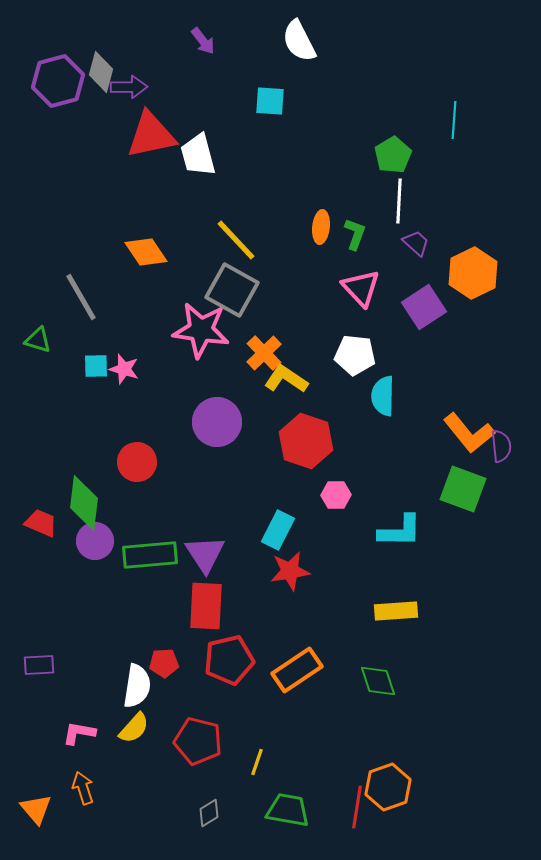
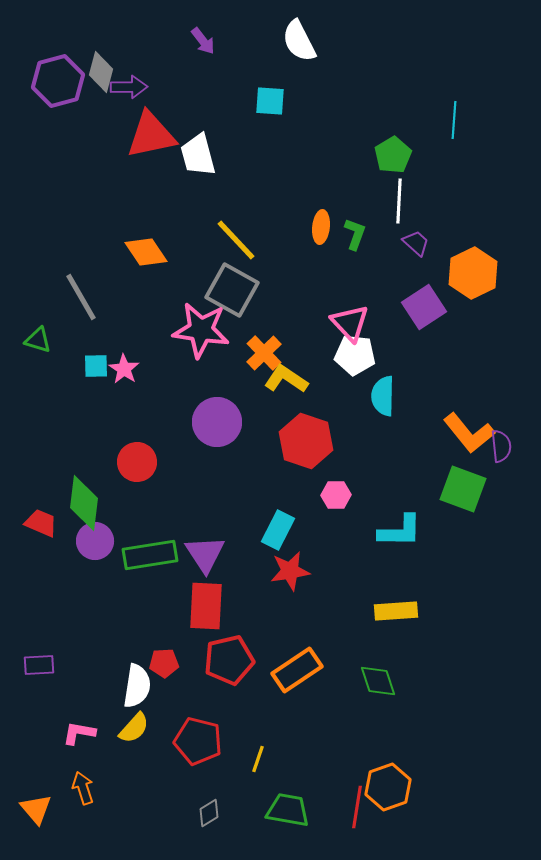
pink triangle at (361, 288): moved 11 px left, 35 px down
pink star at (124, 369): rotated 16 degrees clockwise
green rectangle at (150, 555): rotated 4 degrees counterclockwise
yellow line at (257, 762): moved 1 px right, 3 px up
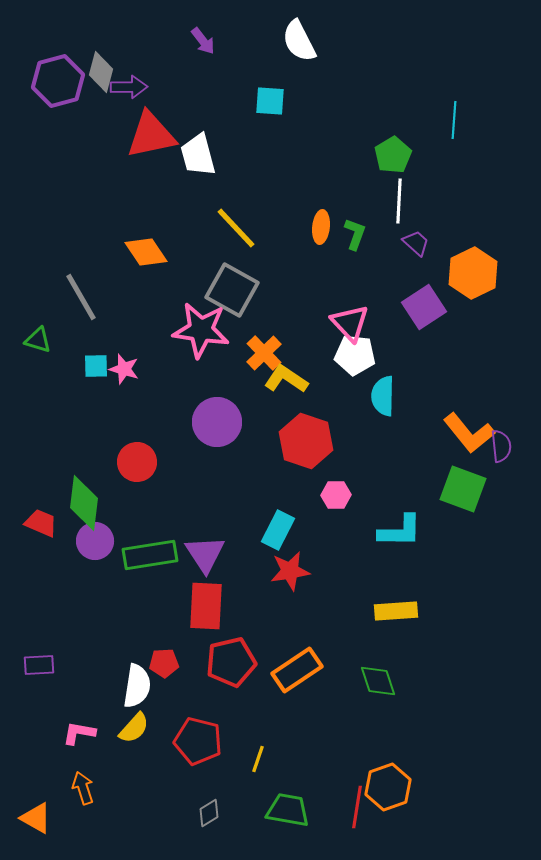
yellow line at (236, 240): moved 12 px up
pink star at (124, 369): rotated 16 degrees counterclockwise
red pentagon at (229, 660): moved 2 px right, 2 px down
orange triangle at (36, 809): moved 9 px down; rotated 20 degrees counterclockwise
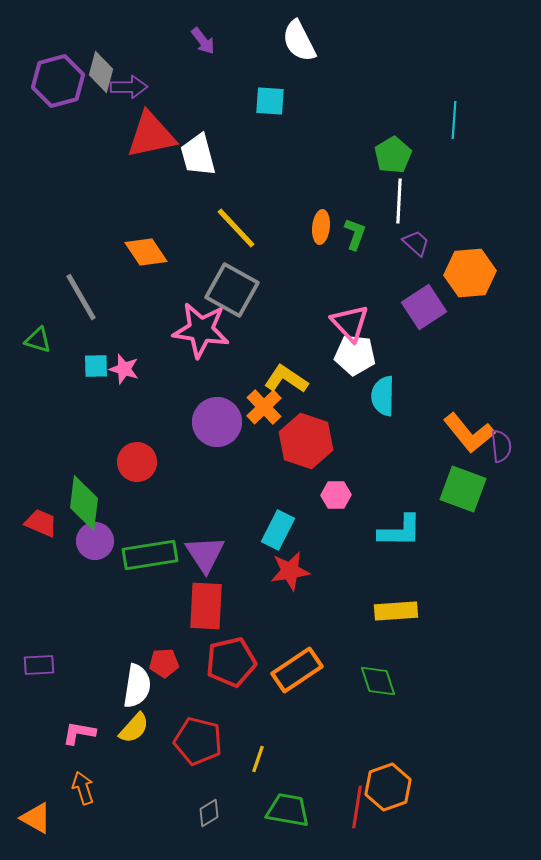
orange hexagon at (473, 273): moved 3 px left; rotated 21 degrees clockwise
orange cross at (264, 353): moved 54 px down
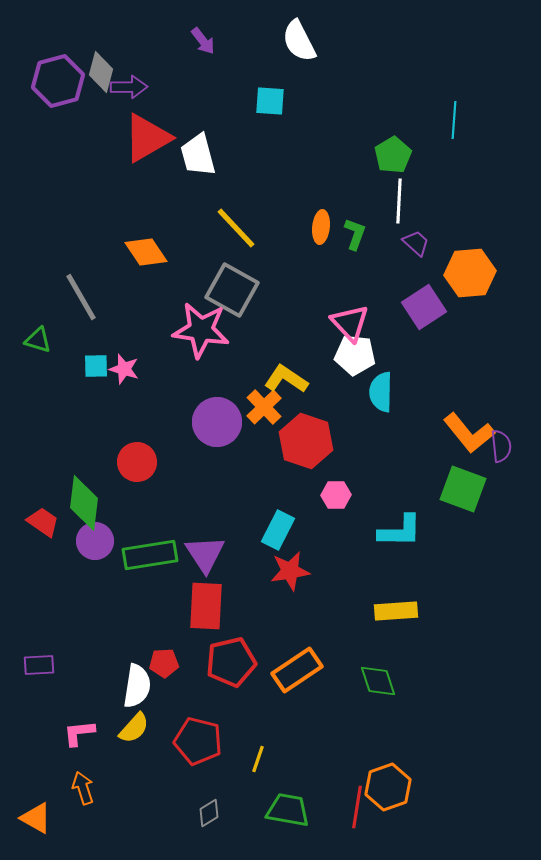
red triangle at (151, 135): moved 4 px left, 3 px down; rotated 18 degrees counterclockwise
cyan semicircle at (383, 396): moved 2 px left, 4 px up
red trapezoid at (41, 523): moved 2 px right, 1 px up; rotated 12 degrees clockwise
pink L-shape at (79, 733): rotated 16 degrees counterclockwise
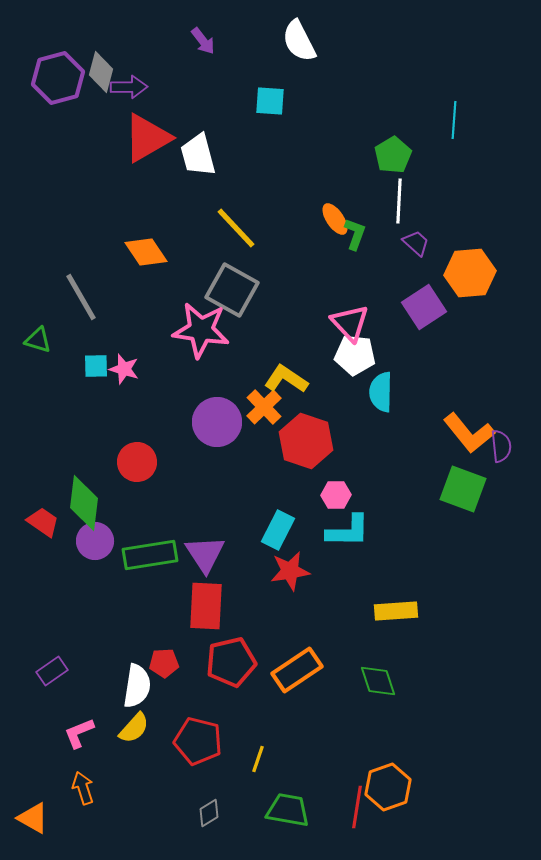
purple hexagon at (58, 81): moved 3 px up
orange ellipse at (321, 227): moved 14 px right, 8 px up; rotated 40 degrees counterclockwise
cyan L-shape at (400, 531): moved 52 px left
purple rectangle at (39, 665): moved 13 px right, 6 px down; rotated 32 degrees counterclockwise
pink L-shape at (79, 733): rotated 16 degrees counterclockwise
orange triangle at (36, 818): moved 3 px left
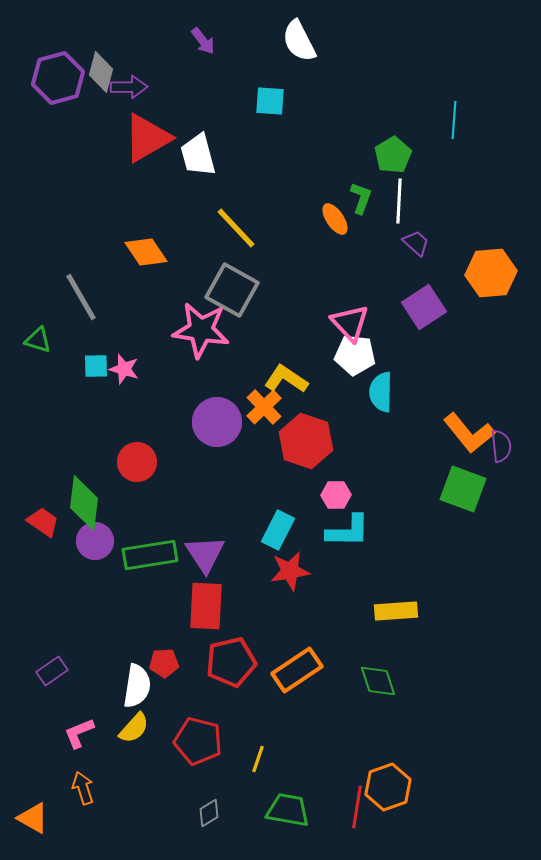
green L-shape at (355, 234): moved 6 px right, 36 px up
orange hexagon at (470, 273): moved 21 px right
